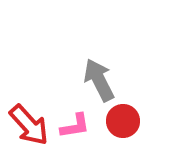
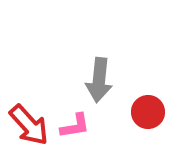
gray arrow: rotated 147 degrees counterclockwise
red circle: moved 25 px right, 9 px up
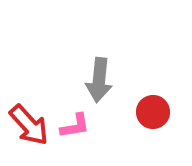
red circle: moved 5 px right
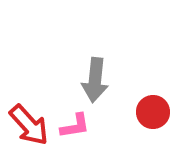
gray arrow: moved 4 px left
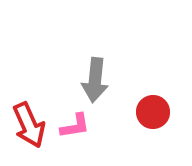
red arrow: rotated 18 degrees clockwise
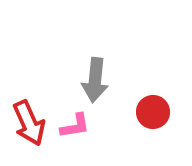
red arrow: moved 2 px up
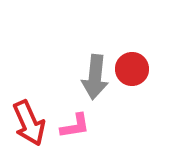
gray arrow: moved 3 px up
red circle: moved 21 px left, 43 px up
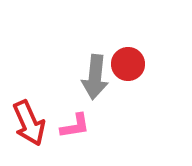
red circle: moved 4 px left, 5 px up
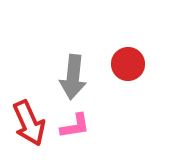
gray arrow: moved 22 px left
